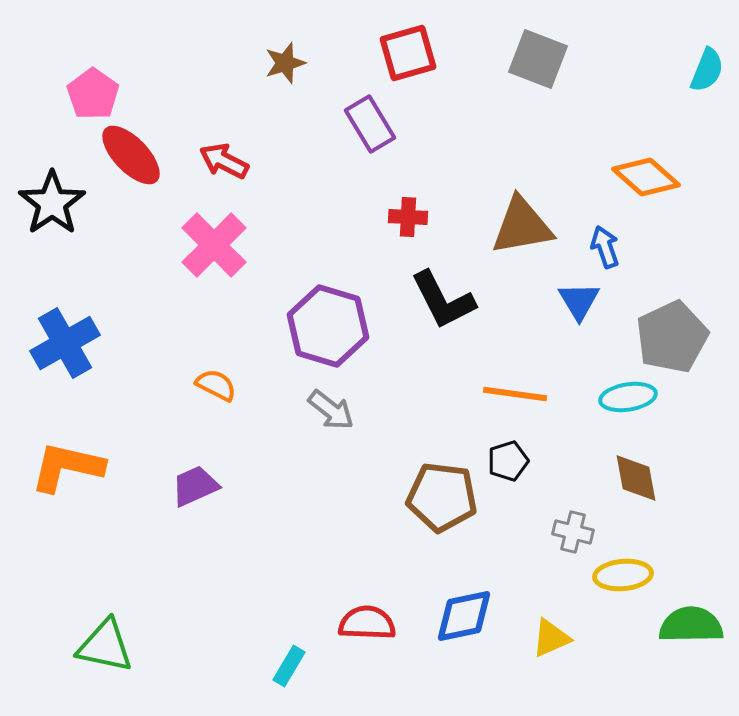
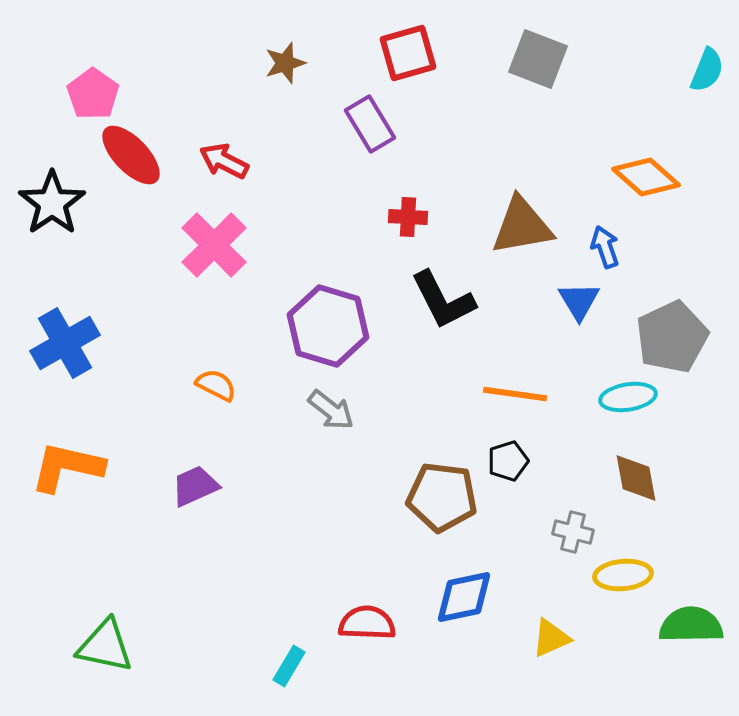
blue diamond: moved 19 px up
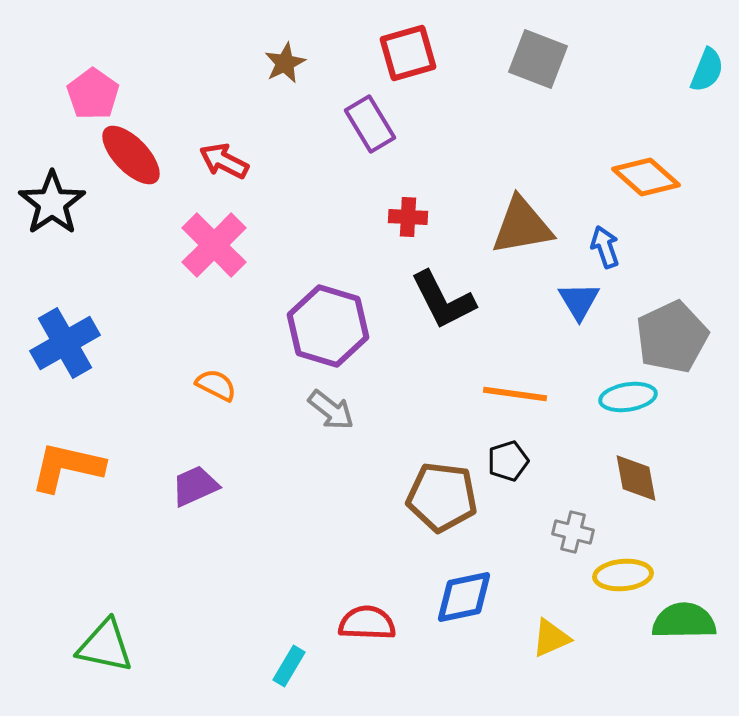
brown star: rotated 9 degrees counterclockwise
green semicircle: moved 7 px left, 4 px up
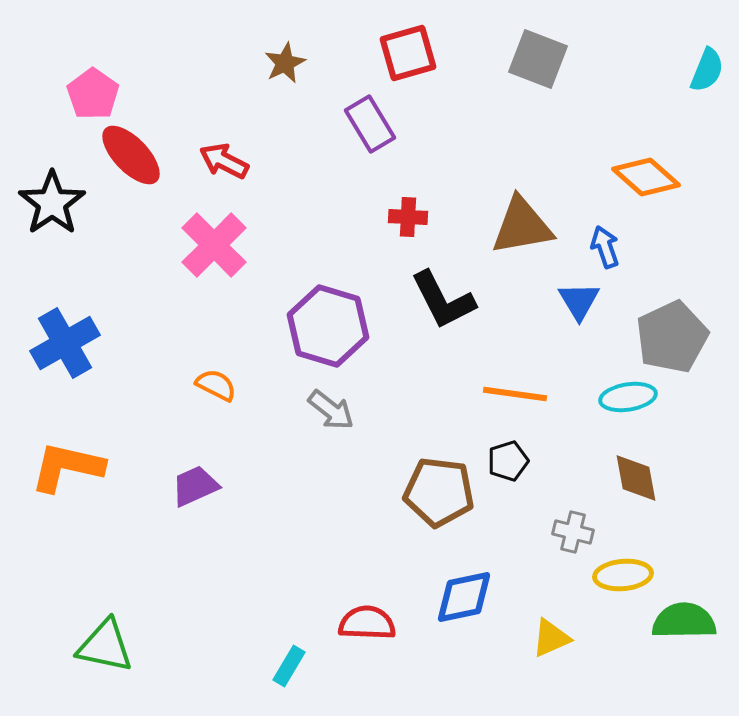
brown pentagon: moved 3 px left, 5 px up
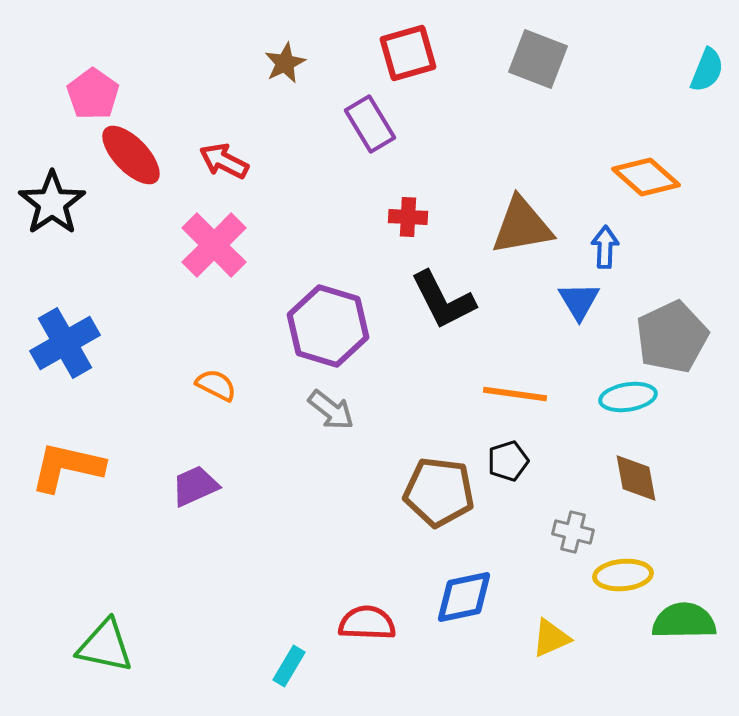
blue arrow: rotated 21 degrees clockwise
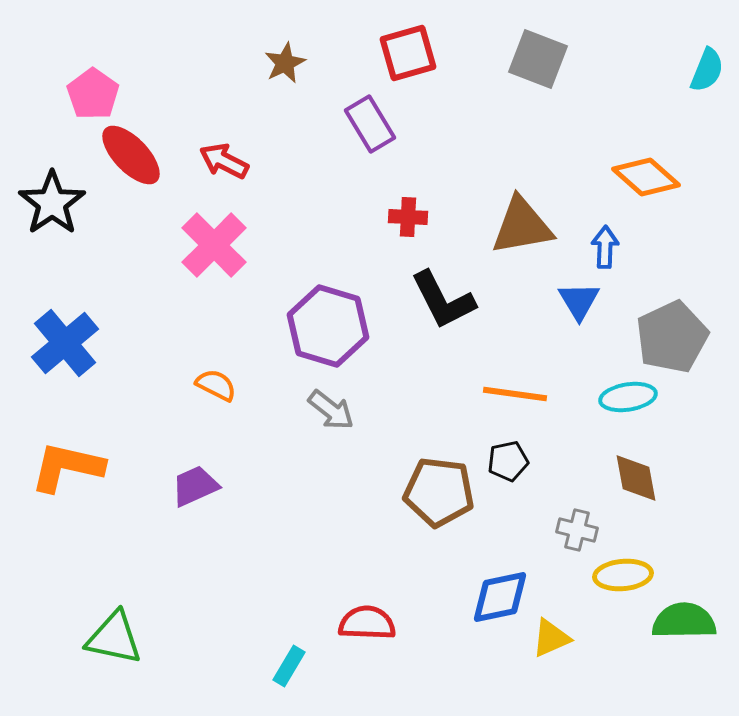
blue cross: rotated 10 degrees counterclockwise
black pentagon: rotated 6 degrees clockwise
gray cross: moved 4 px right, 2 px up
blue diamond: moved 36 px right
green triangle: moved 9 px right, 8 px up
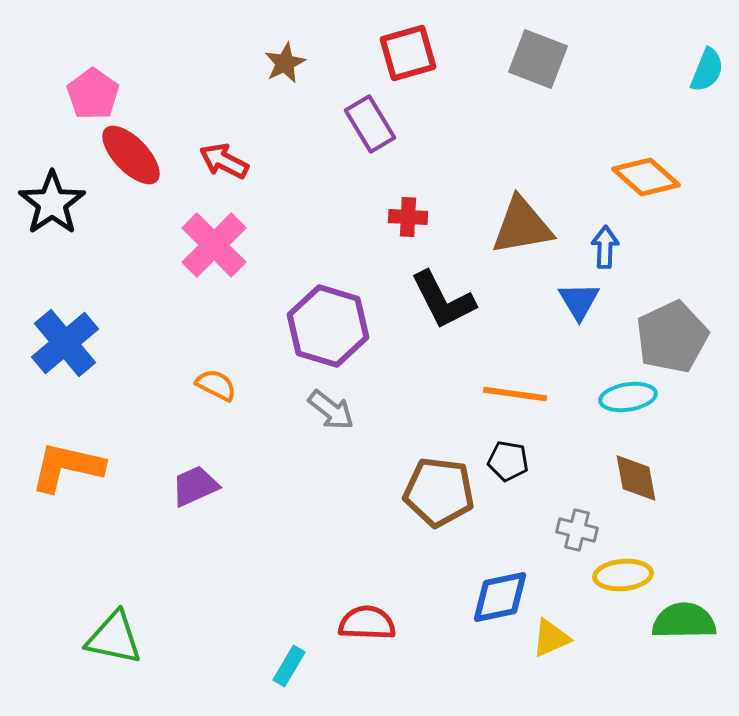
black pentagon: rotated 21 degrees clockwise
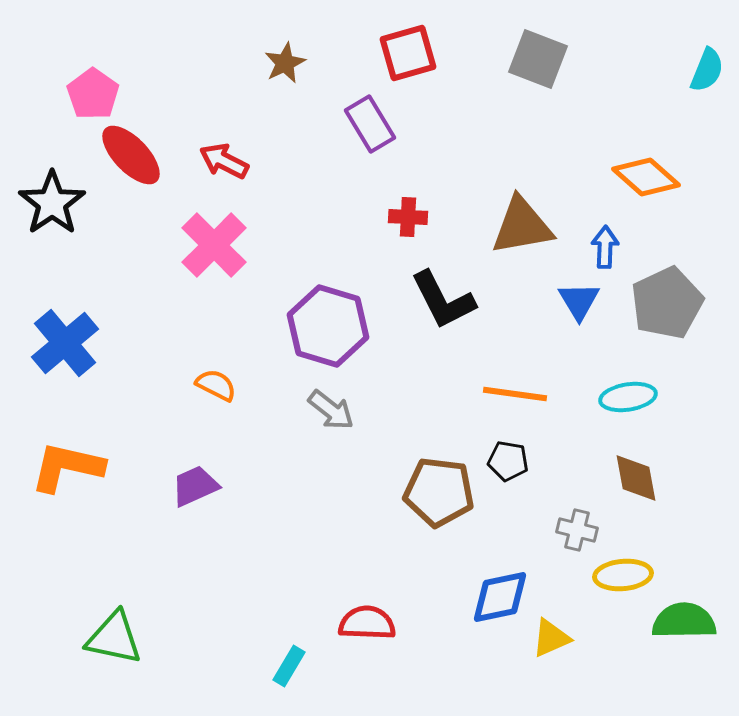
gray pentagon: moved 5 px left, 34 px up
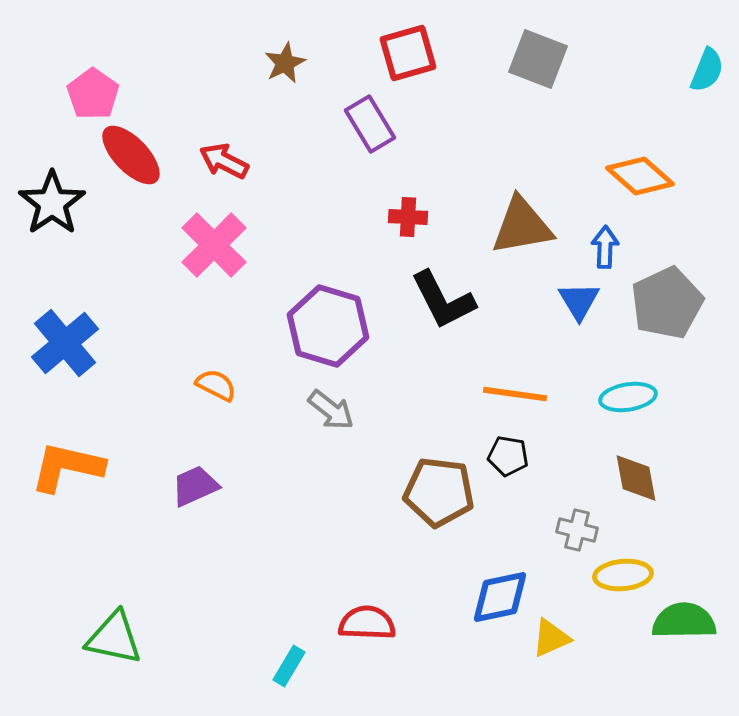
orange diamond: moved 6 px left, 1 px up
black pentagon: moved 5 px up
